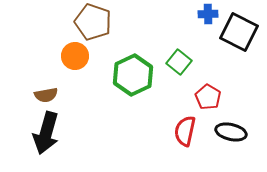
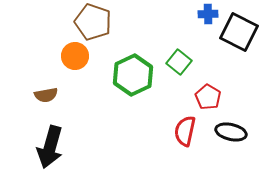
black arrow: moved 4 px right, 14 px down
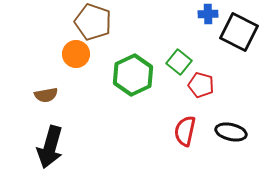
orange circle: moved 1 px right, 2 px up
red pentagon: moved 7 px left, 12 px up; rotated 15 degrees counterclockwise
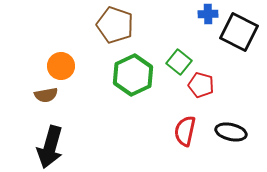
brown pentagon: moved 22 px right, 3 px down
orange circle: moved 15 px left, 12 px down
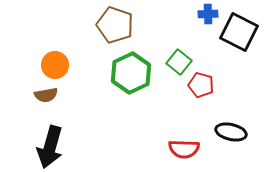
orange circle: moved 6 px left, 1 px up
green hexagon: moved 2 px left, 2 px up
red semicircle: moved 1 px left, 18 px down; rotated 100 degrees counterclockwise
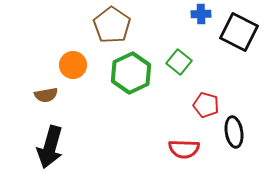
blue cross: moved 7 px left
brown pentagon: moved 3 px left; rotated 15 degrees clockwise
orange circle: moved 18 px right
red pentagon: moved 5 px right, 20 px down
black ellipse: moved 3 px right; rotated 68 degrees clockwise
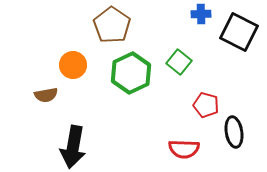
black arrow: moved 23 px right; rotated 6 degrees counterclockwise
